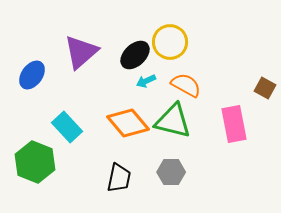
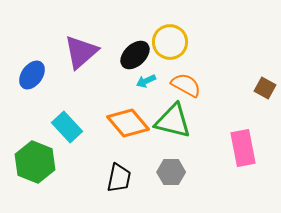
pink rectangle: moved 9 px right, 24 px down
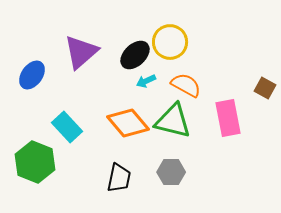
pink rectangle: moved 15 px left, 30 px up
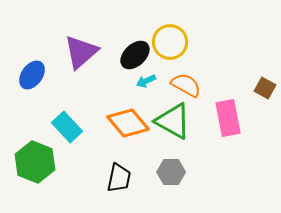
green triangle: rotated 15 degrees clockwise
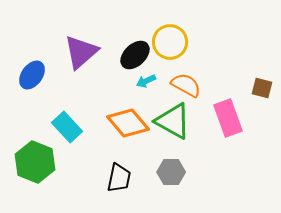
brown square: moved 3 px left; rotated 15 degrees counterclockwise
pink rectangle: rotated 9 degrees counterclockwise
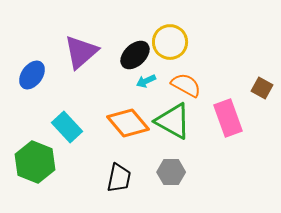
brown square: rotated 15 degrees clockwise
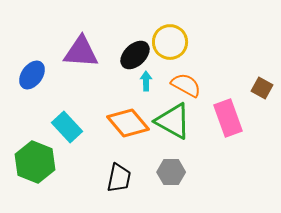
purple triangle: rotated 45 degrees clockwise
cyan arrow: rotated 114 degrees clockwise
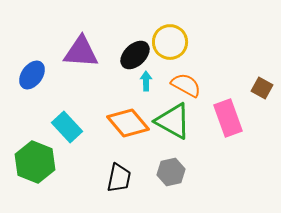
gray hexagon: rotated 12 degrees counterclockwise
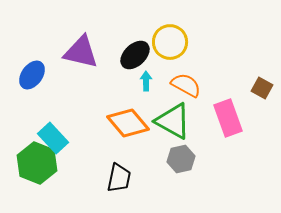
purple triangle: rotated 9 degrees clockwise
cyan rectangle: moved 14 px left, 11 px down
green hexagon: moved 2 px right, 1 px down
gray hexagon: moved 10 px right, 13 px up
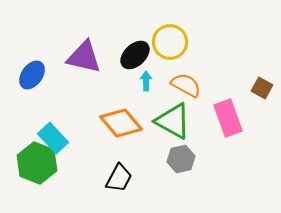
purple triangle: moved 3 px right, 5 px down
orange diamond: moved 7 px left
black trapezoid: rotated 16 degrees clockwise
